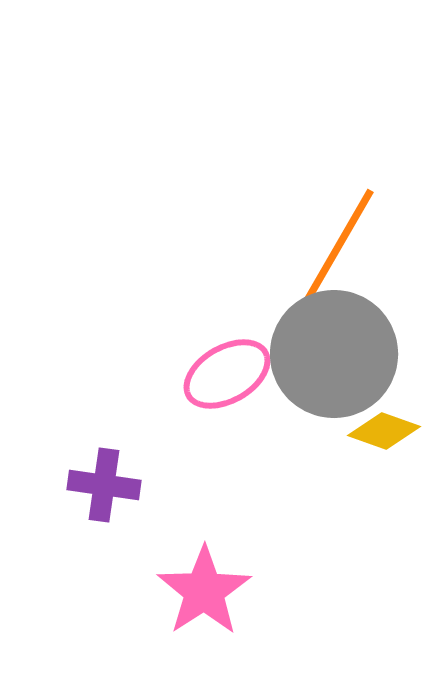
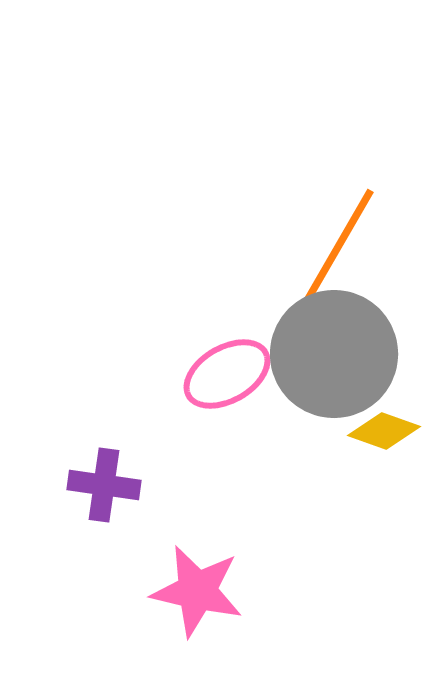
pink star: moved 7 px left; rotated 26 degrees counterclockwise
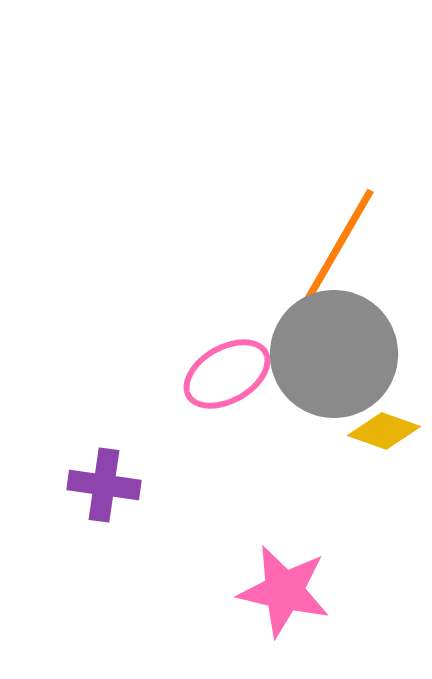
pink star: moved 87 px right
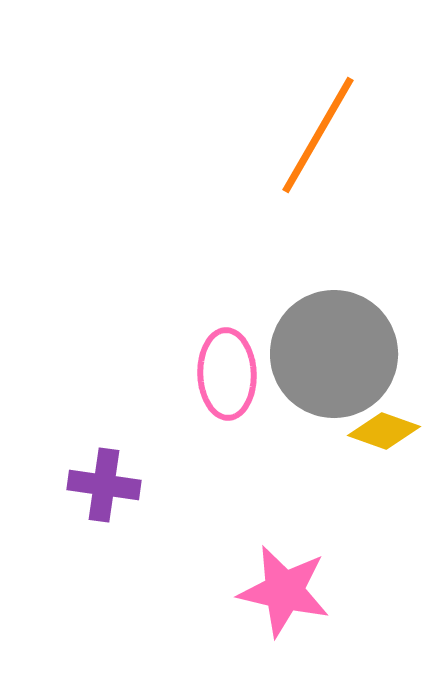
orange line: moved 20 px left, 112 px up
pink ellipse: rotated 62 degrees counterclockwise
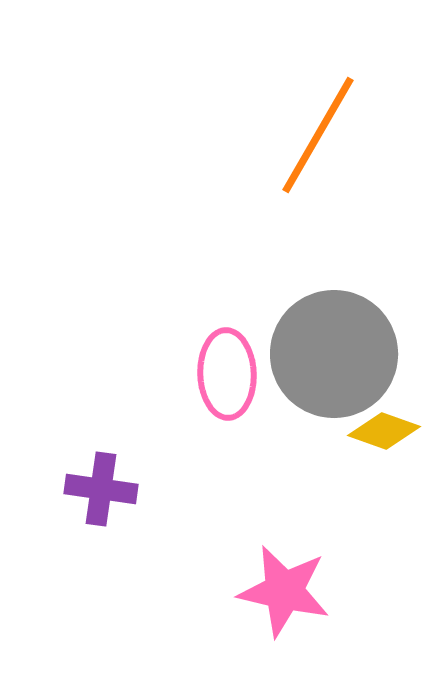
purple cross: moved 3 px left, 4 px down
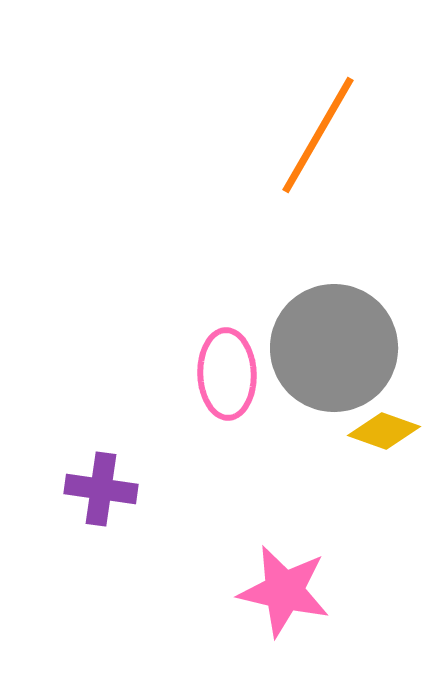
gray circle: moved 6 px up
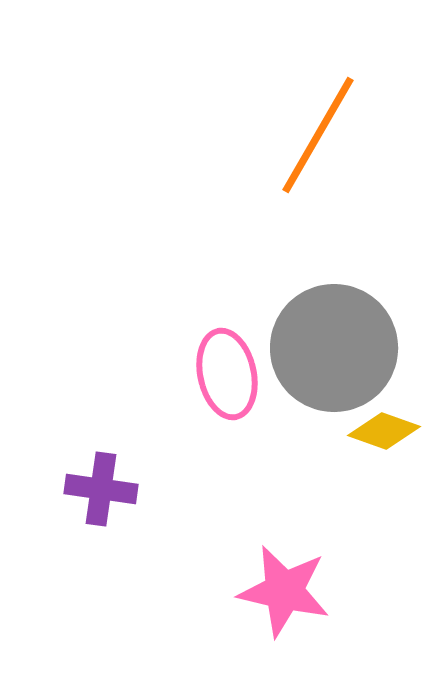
pink ellipse: rotated 10 degrees counterclockwise
